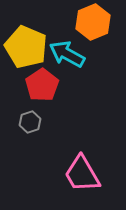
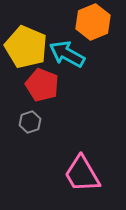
red pentagon: rotated 16 degrees counterclockwise
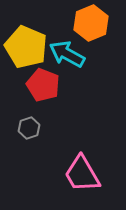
orange hexagon: moved 2 px left, 1 px down
red pentagon: moved 1 px right
gray hexagon: moved 1 px left, 6 px down
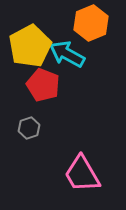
yellow pentagon: moved 4 px right, 1 px up; rotated 21 degrees clockwise
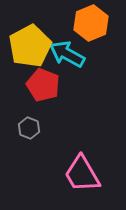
gray hexagon: rotated 20 degrees counterclockwise
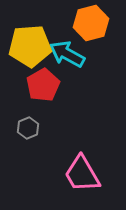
orange hexagon: rotated 8 degrees clockwise
yellow pentagon: rotated 24 degrees clockwise
red pentagon: rotated 20 degrees clockwise
gray hexagon: moved 1 px left; rotated 15 degrees clockwise
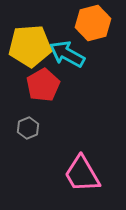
orange hexagon: moved 2 px right
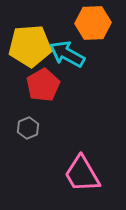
orange hexagon: rotated 12 degrees clockwise
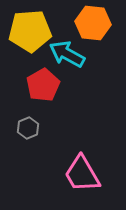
orange hexagon: rotated 8 degrees clockwise
yellow pentagon: moved 15 px up
